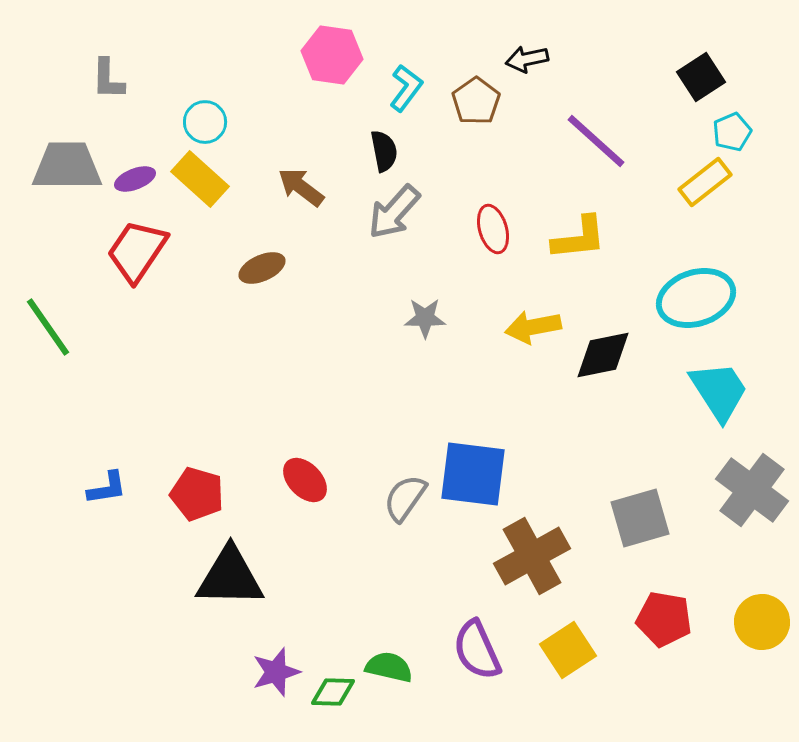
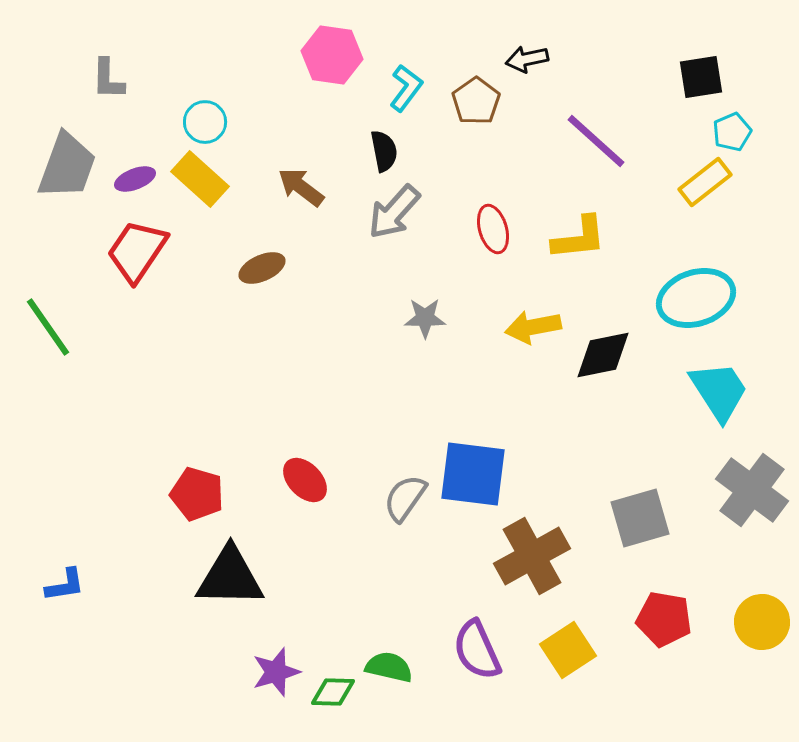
black square at (701, 77): rotated 24 degrees clockwise
gray trapezoid at (67, 166): rotated 110 degrees clockwise
blue L-shape at (107, 488): moved 42 px left, 97 px down
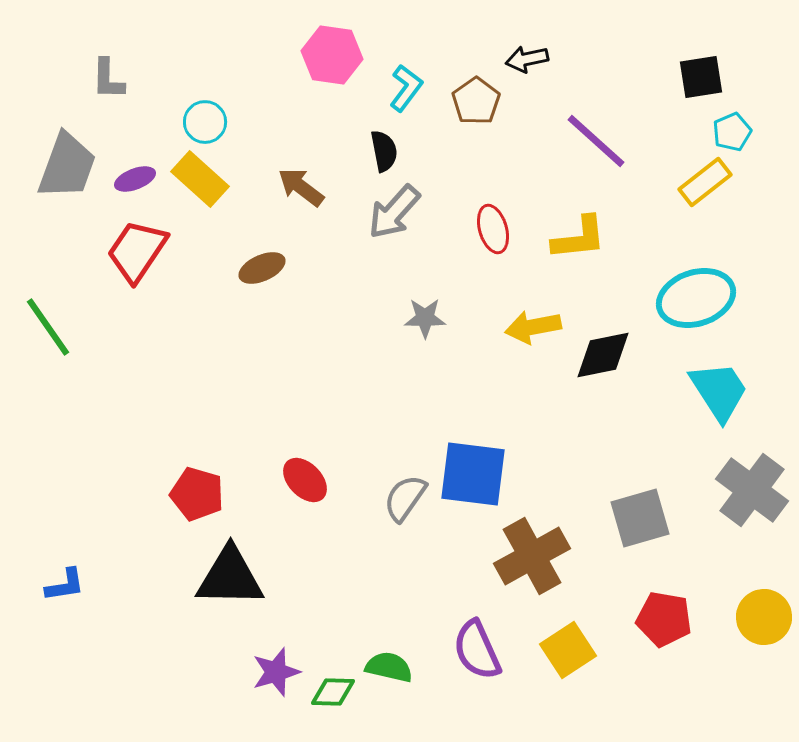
yellow circle at (762, 622): moved 2 px right, 5 px up
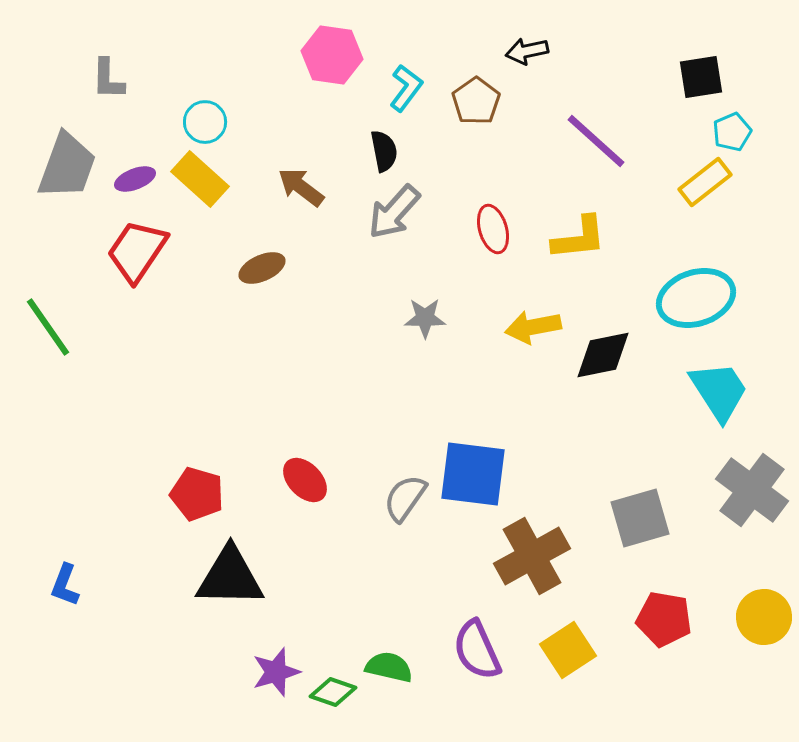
black arrow at (527, 59): moved 8 px up
blue L-shape at (65, 585): rotated 120 degrees clockwise
green diamond at (333, 692): rotated 18 degrees clockwise
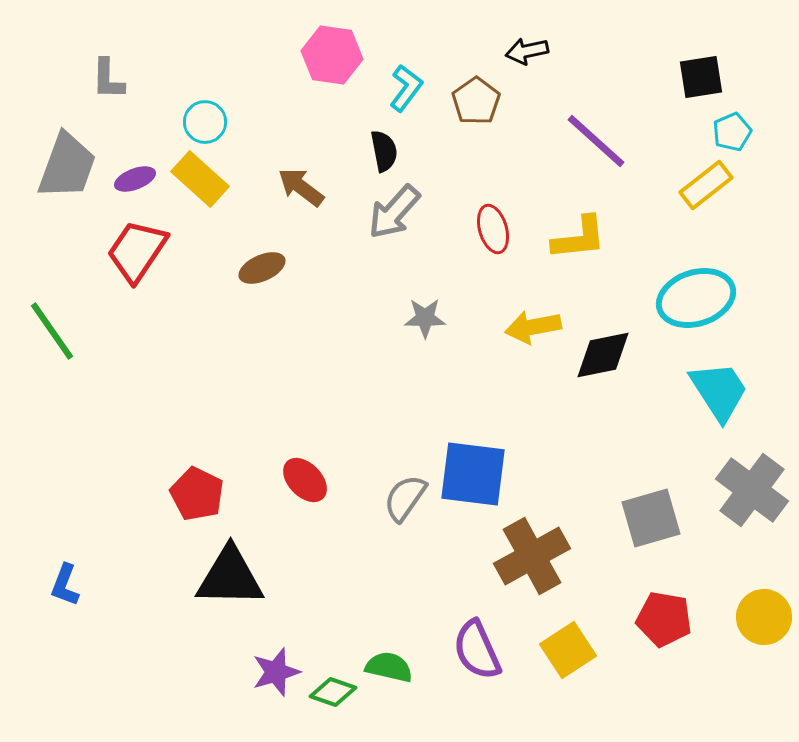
yellow rectangle at (705, 182): moved 1 px right, 3 px down
green line at (48, 327): moved 4 px right, 4 px down
red pentagon at (197, 494): rotated 10 degrees clockwise
gray square at (640, 518): moved 11 px right
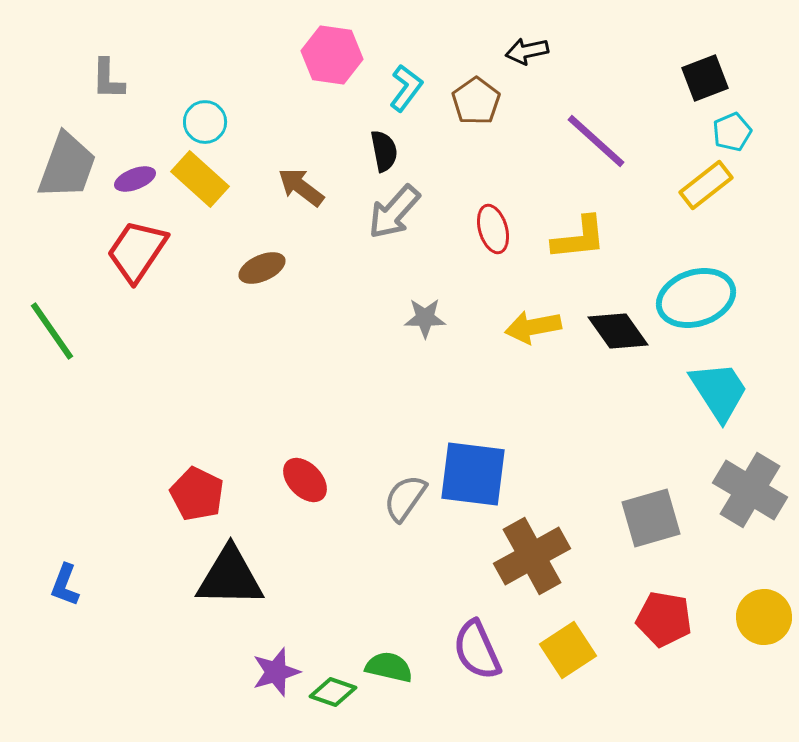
black square at (701, 77): moved 4 px right, 1 px down; rotated 12 degrees counterclockwise
black diamond at (603, 355): moved 15 px right, 24 px up; rotated 66 degrees clockwise
gray cross at (752, 490): moved 2 px left; rotated 6 degrees counterclockwise
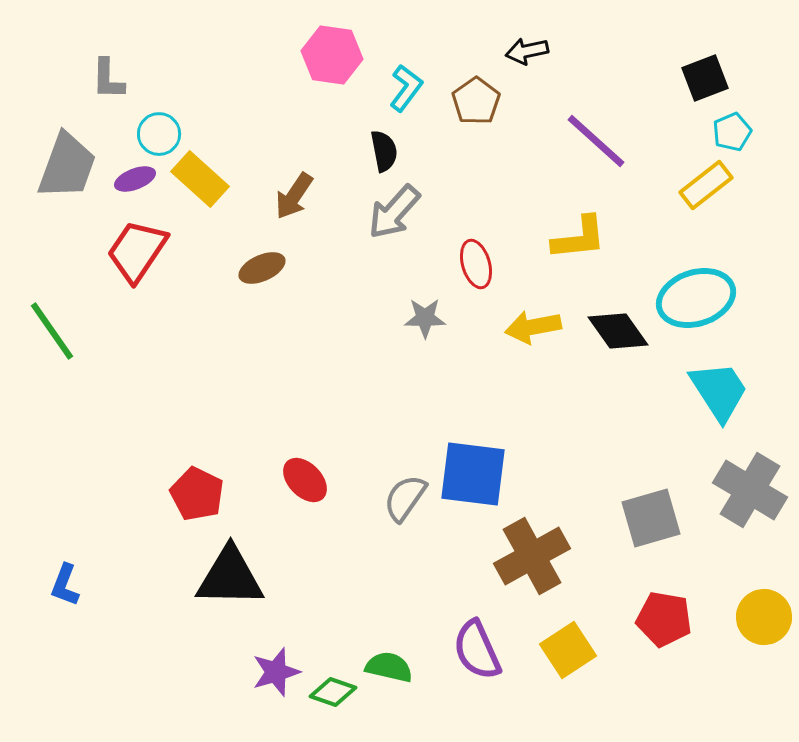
cyan circle at (205, 122): moved 46 px left, 12 px down
brown arrow at (301, 187): moved 7 px left, 9 px down; rotated 93 degrees counterclockwise
red ellipse at (493, 229): moved 17 px left, 35 px down
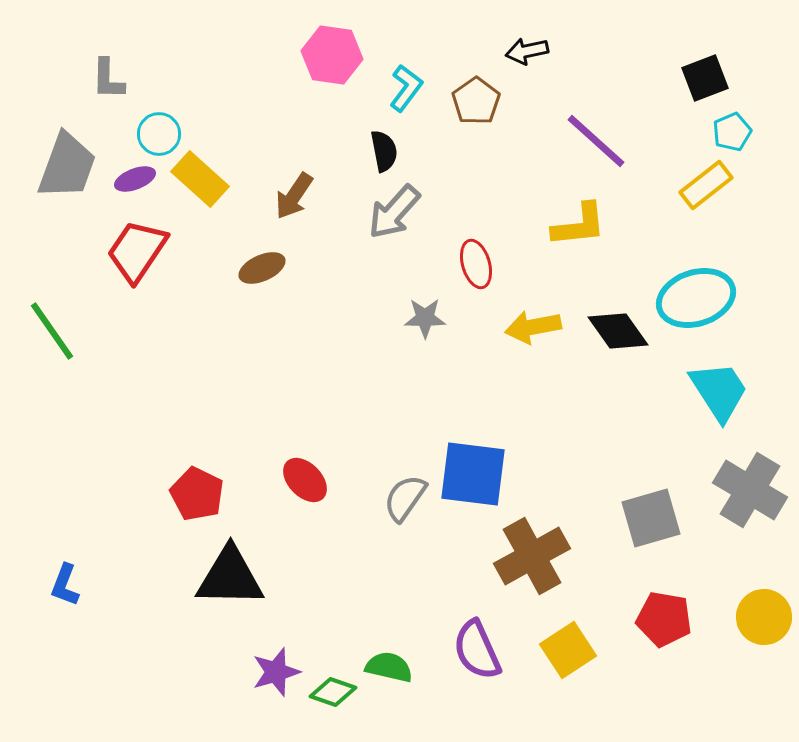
yellow L-shape at (579, 238): moved 13 px up
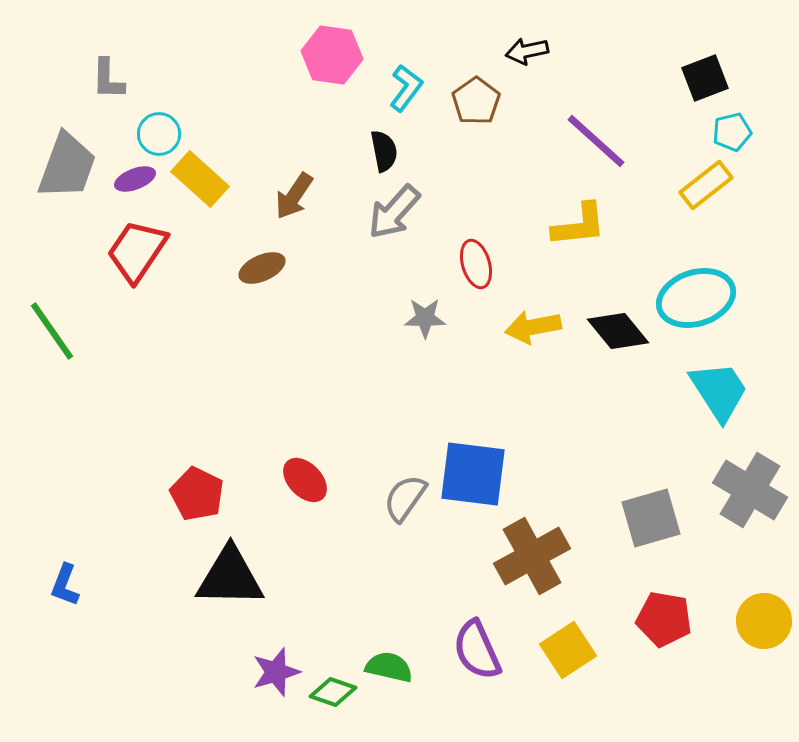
cyan pentagon at (732, 132): rotated 9 degrees clockwise
black diamond at (618, 331): rotated 4 degrees counterclockwise
yellow circle at (764, 617): moved 4 px down
